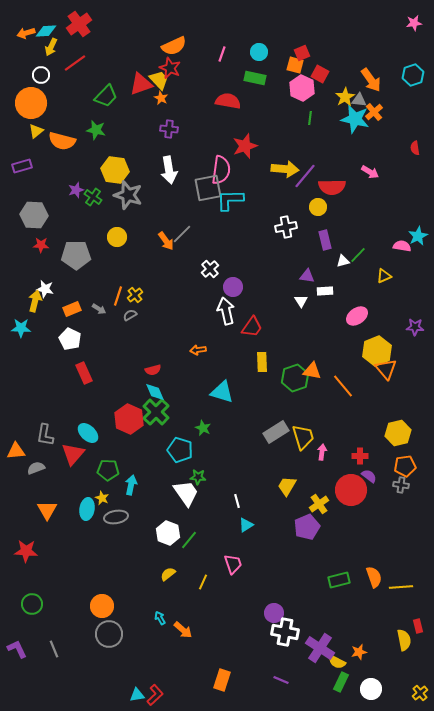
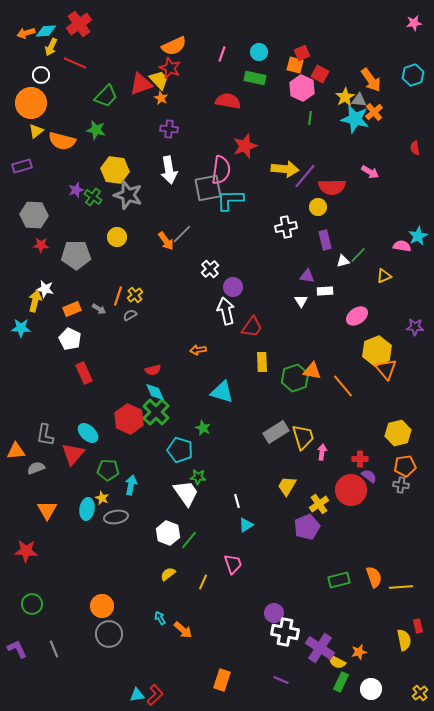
red line at (75, 63): rotated 60 degrees clockwise
red cross at (360, 456): moved 3 px down
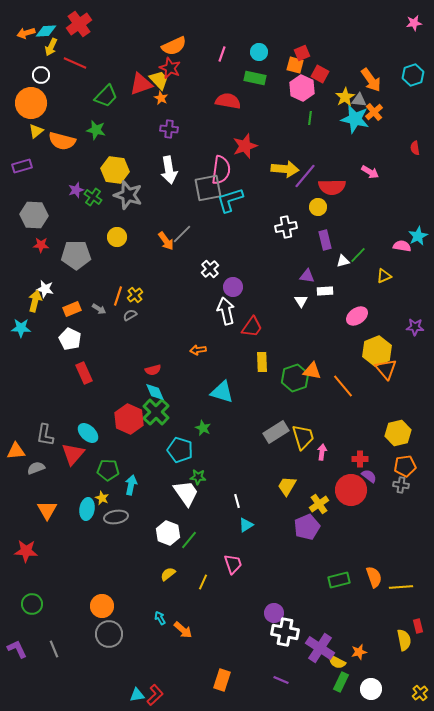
cyan L-shape at (230, 200): rotated 16 degrees counterclockwise
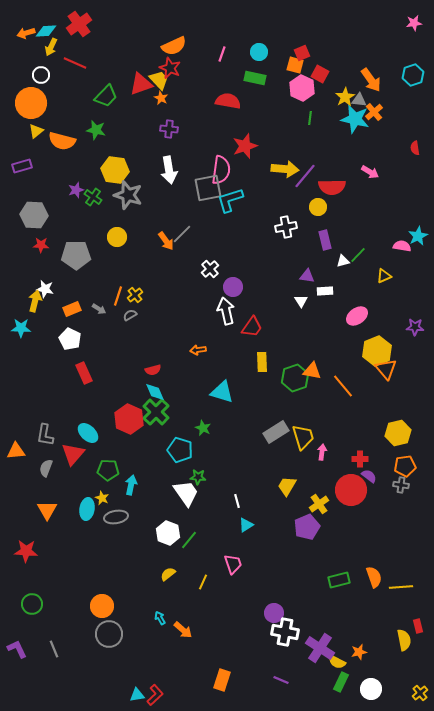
gray semicircle at (36, 468): moved 10 px right; rotated 48 degrees counterclockwise
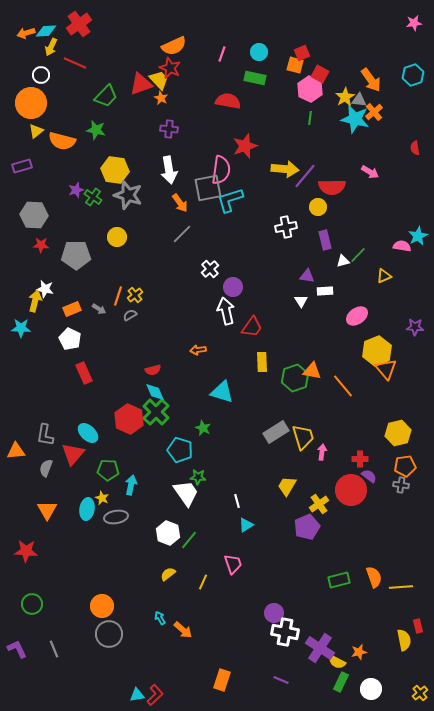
pink hexagon at (302, 88): moved 8 px right, 1 px down
orange arrow at (166, 241): moved 14 px right, 38 px up
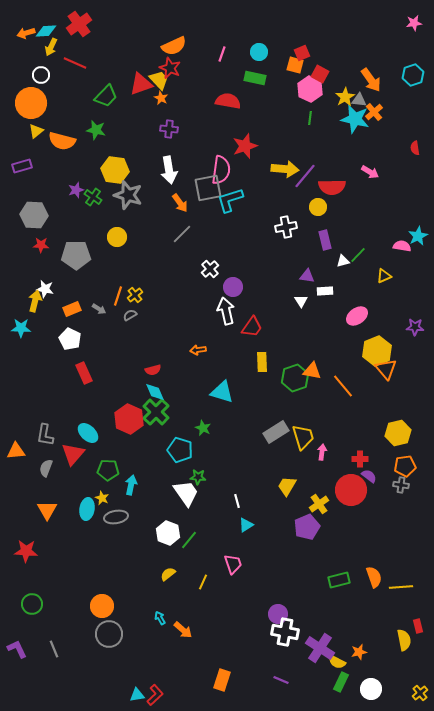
purple circle at (274, 613): moved 4 px right, 1 px down
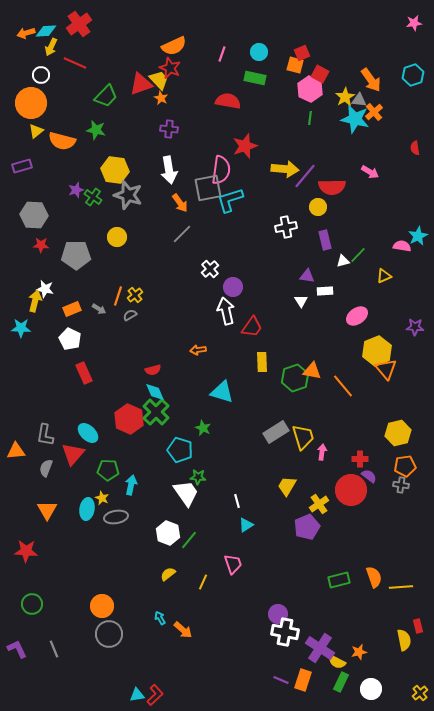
orange rectangle at (222, 680): moved 81 px right
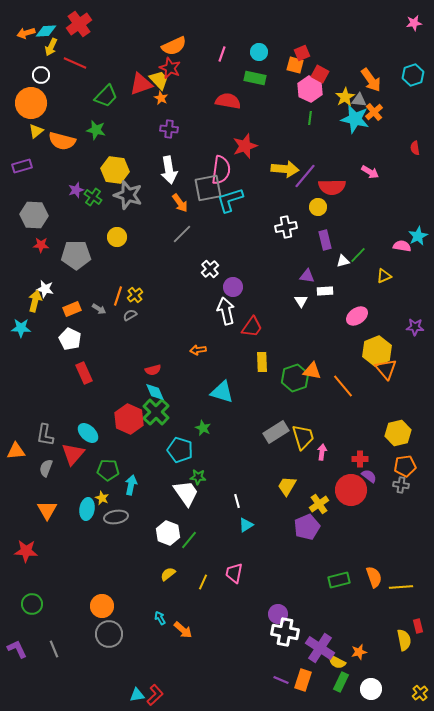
pink trapezoid at (233, 564): moved 1 px right, 9 px down; rotated 150 degrees counterclockwise
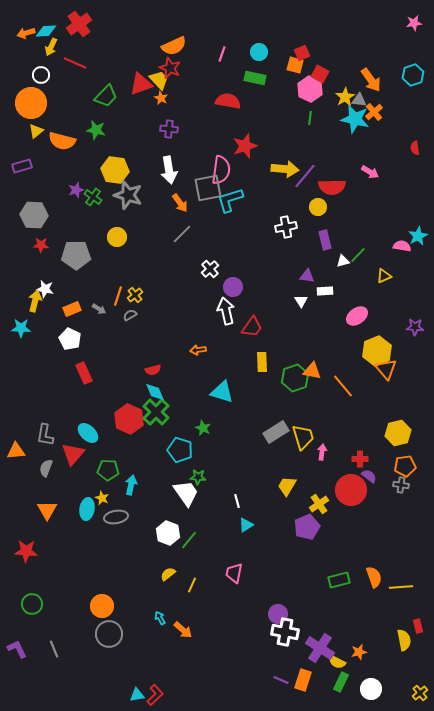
yellow line at (203, 582): moved 11 px left, 3 px down
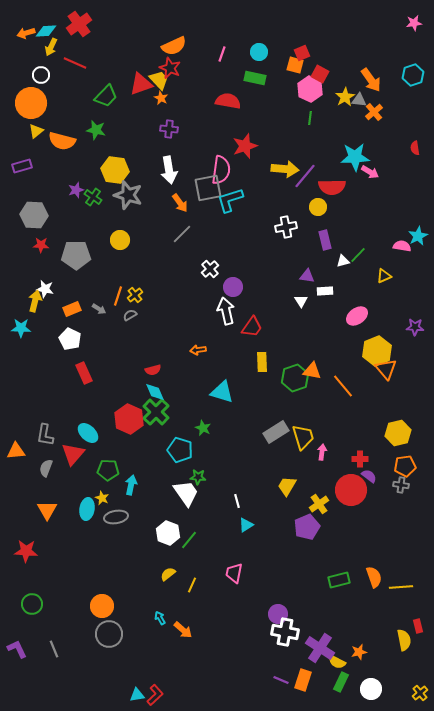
cyan star at (355, 119): moved 38 px down; rotated 16 degrees counterclockwise
yellow circle at (117, 237): moved 3 px right, 3 px down
